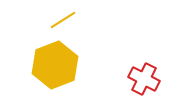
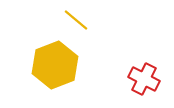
yellow line: moved 13 px right; rotated 72 degrees clockwise
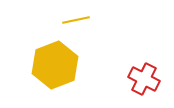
yellow line: rotated 52 degrees counterclockwise
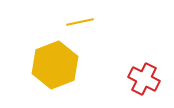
yellow line: moved 4 px right, 2 px down
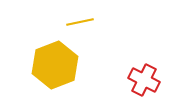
red cross: moved 1 px down
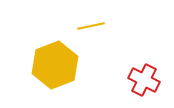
yellow line: moved 11 px right, 4 px down
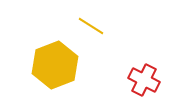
yellow line: rotated 44 degrees clockwise
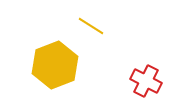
red cross: moved 2 px right, 1 px down
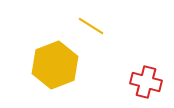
red cross: moved 1 px down; rotated 12 degrees counterclockwise
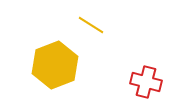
yellow line: moved 1 px up
